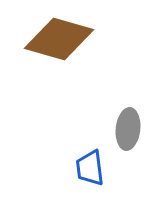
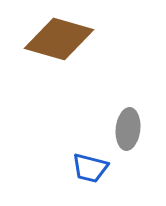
blue trapezoid: rotated 69 degrees counterclockwise
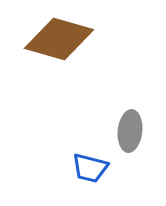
gray ellipse: moved 2 px right, 2 px down
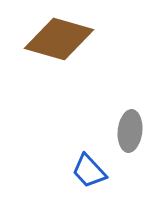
blue trapezoid: moved 1 px left, 3 px down; rotated 33 degrees clockwise
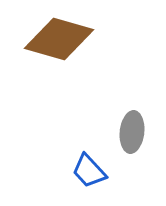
gray ellipse: moved 2 px right, 1 px down
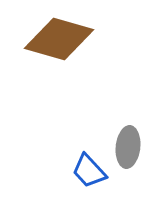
gray ellipse: moved 4 px left, 15 px down
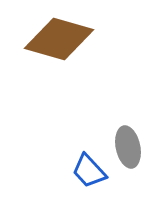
gray ellipse: rotated 18 degrees counterclockwise
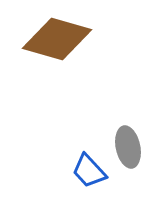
brown diamond: moved 2 px left
